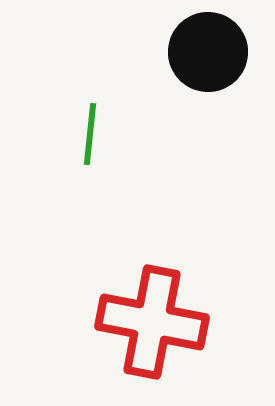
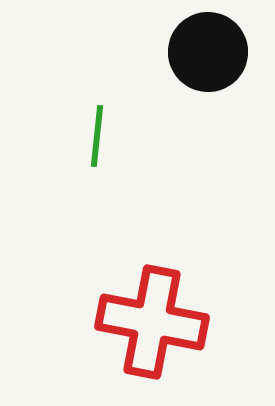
green line: moved 7 px right, 2 px down
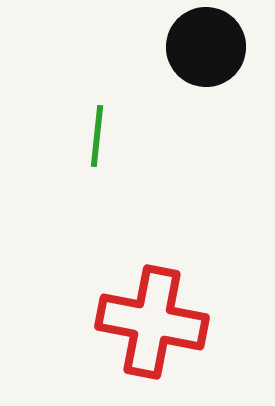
black circle: moved 2 px left, 5 px up
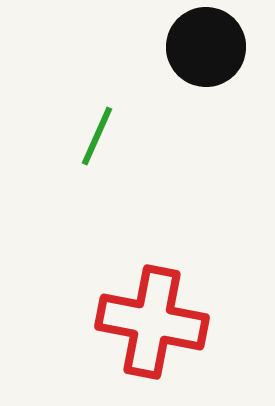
green line: rotated 18 degrees clockwise
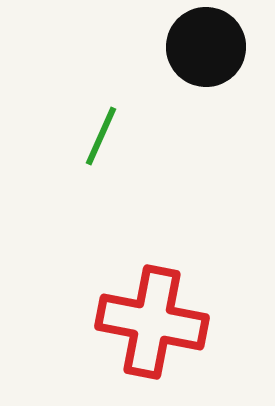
green line: moved 4 px right
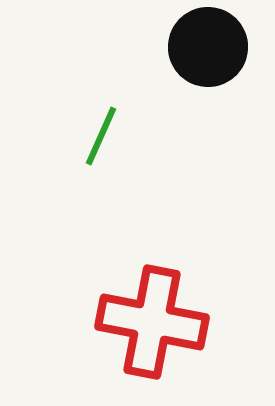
black circle: moved 2 px right
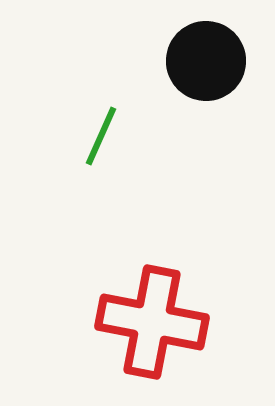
black circle: moved 2 px left, 14 px down
